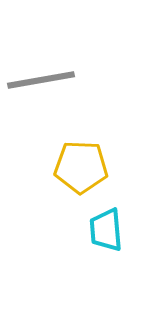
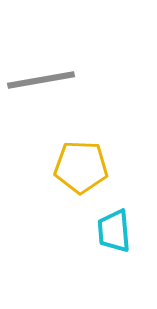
cyan trapezoid: moved 8 px right, 1 px down
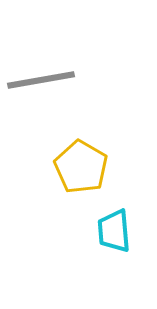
yellow pentagon: rotated 28 degrees clockwise
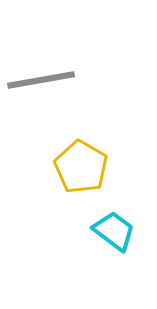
cyan trapezoid: rotated 132 degrees clockwise
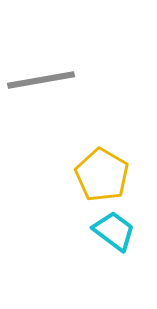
yellow pentagon: moved 21 px right, 8 px down
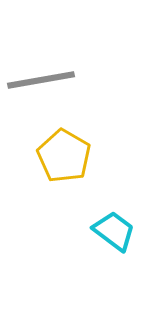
yellow pentagon: moved 38 px left, 19 px up
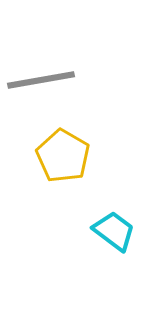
yellow pentagon: moved 1 px left
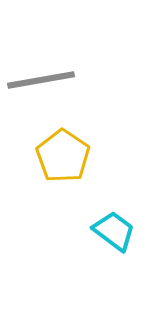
yellow pentagon: rotated 4 degrees clockwise
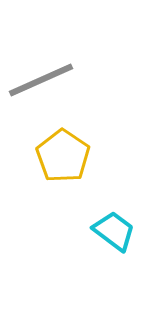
gray line: rotated 14 degrees counterclockwise
